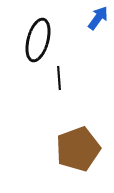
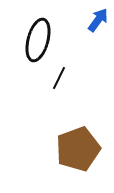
blue arrow: moved 2 px down
black line: rotated 30 degrees clockwise
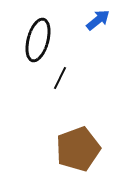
blue arrow: rotated 15 degrees clockwise
black line: moved 1 px right
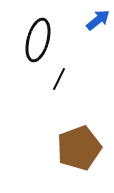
black line: moved 1 px left, 1 px down
brown pentagon: moved 1 px right, 1 px up
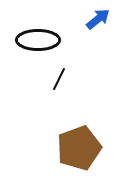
blue arrow: moved 1 px up
black ellipse: rotated 75 degrees clockwise
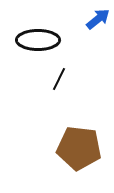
brown pentagon: rotated 27 degrees clockwise
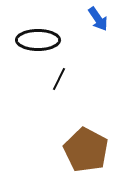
blue arrow: rotated 95 degrees clockwise
brown pentagon: moved 7 px right, 2 px down; rotated 21 degrees clockwise
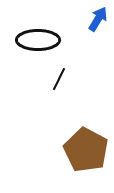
blue arrow: rotated 115 degrees counterclockwise
